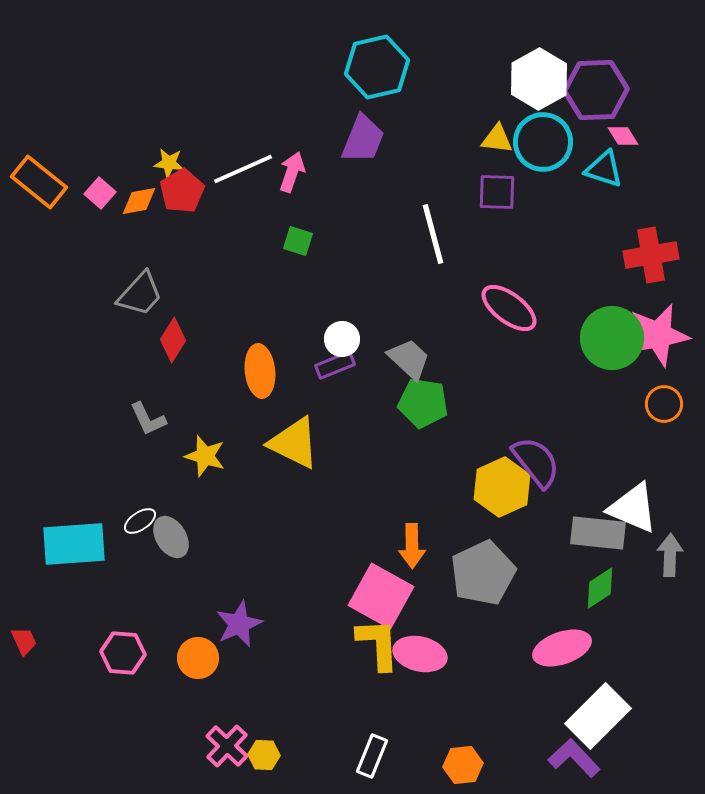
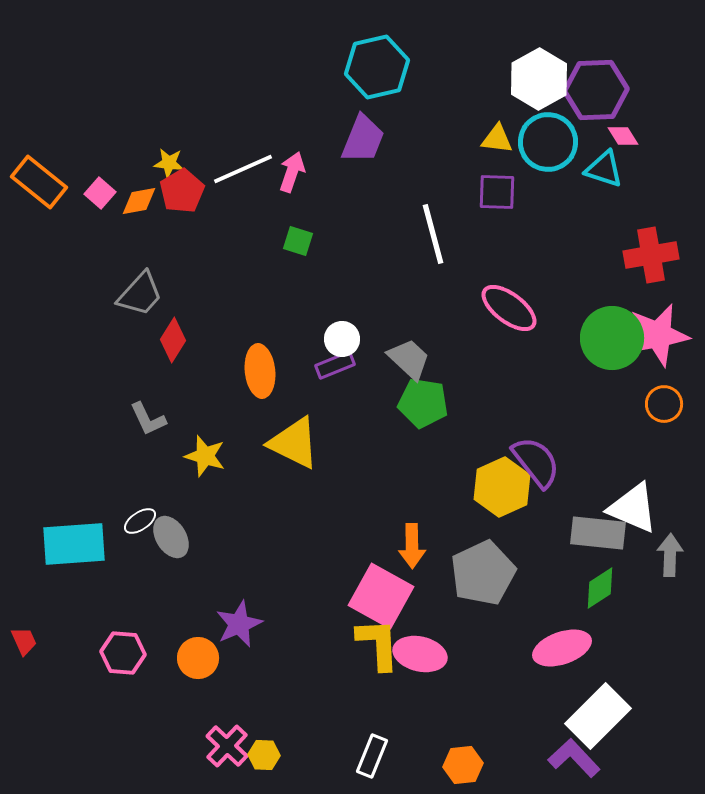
cyan circle at (543, 142): moved 5 px right
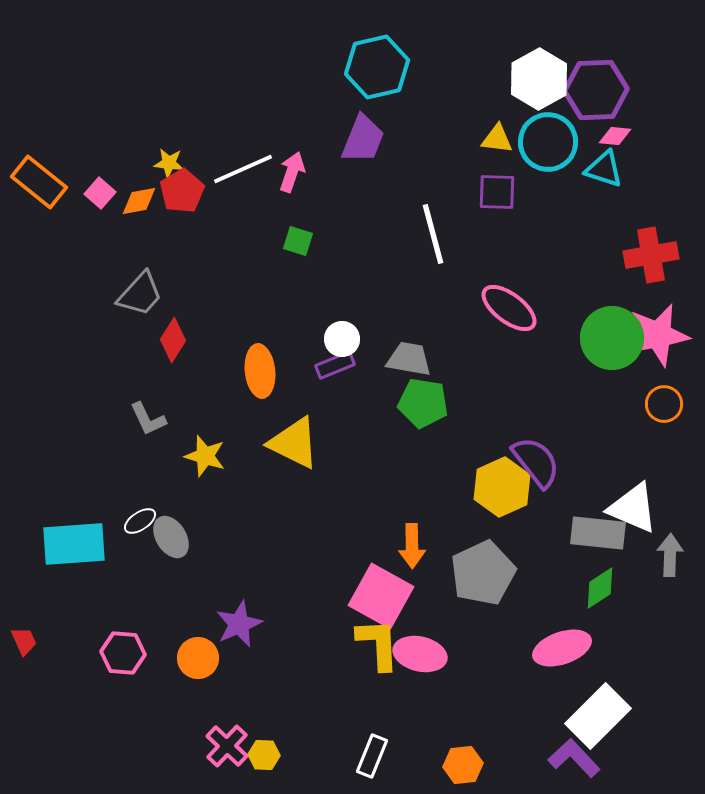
pink diamond at (623, 136): moved 8 px left; rotated 52 degrees counterclockwise
gray trapezoid at (409, 359): rotated 33 degrees counterclockwise
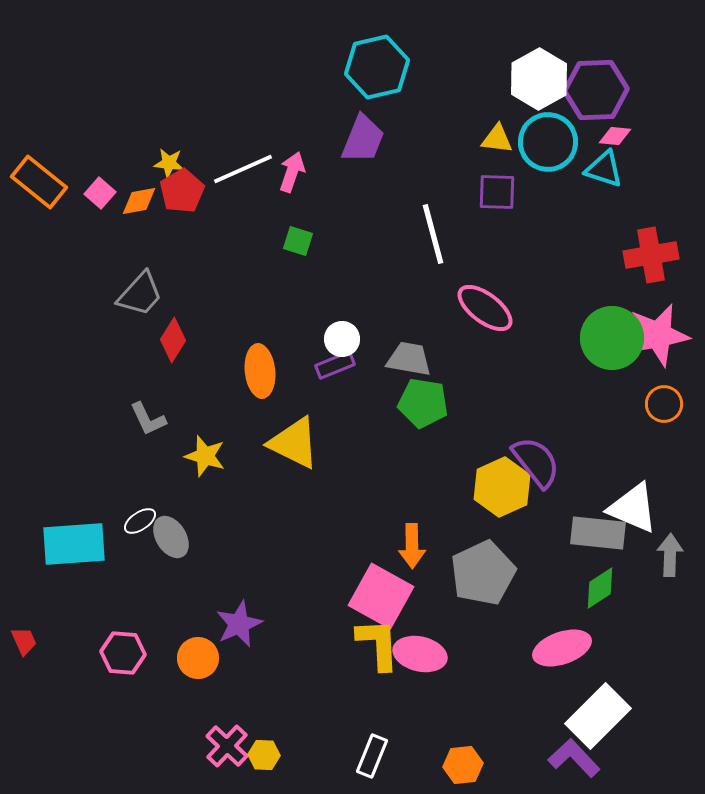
pink ellipse at (509, 308): moved 24 px left
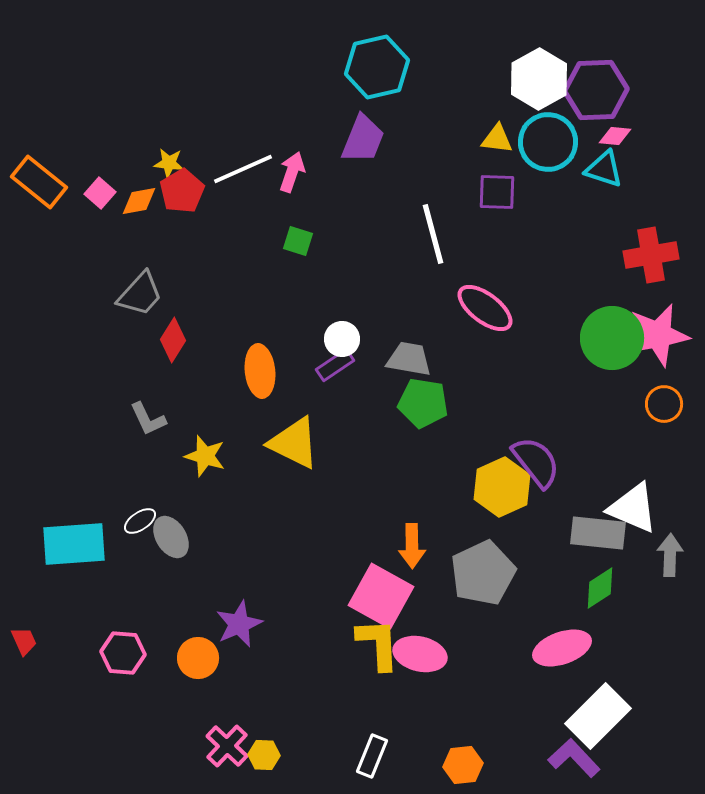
purple rectangle at (335, 365): rotated 12 degrees counterclockwise
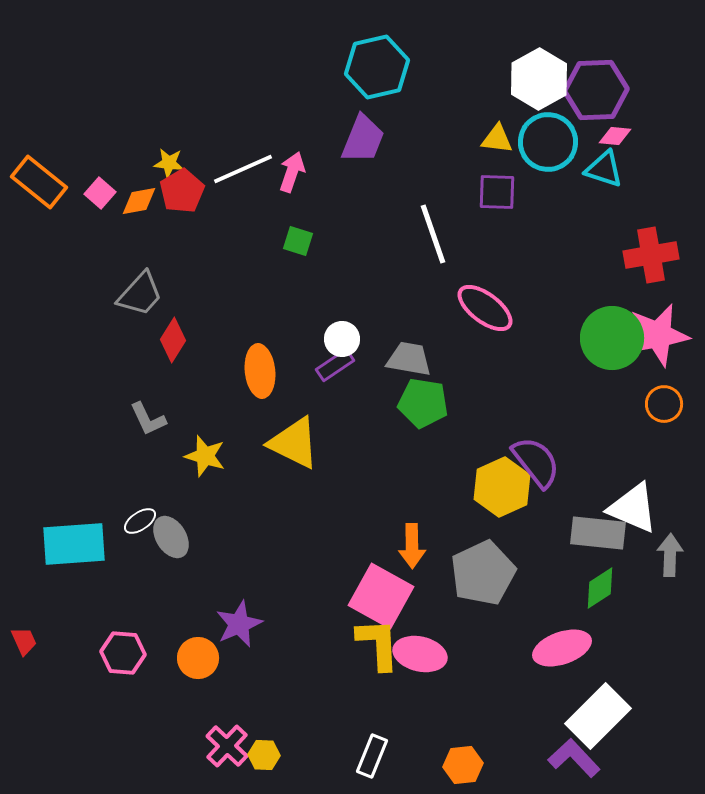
white line at (433, 234): rotated 4 degrees counterclockwise
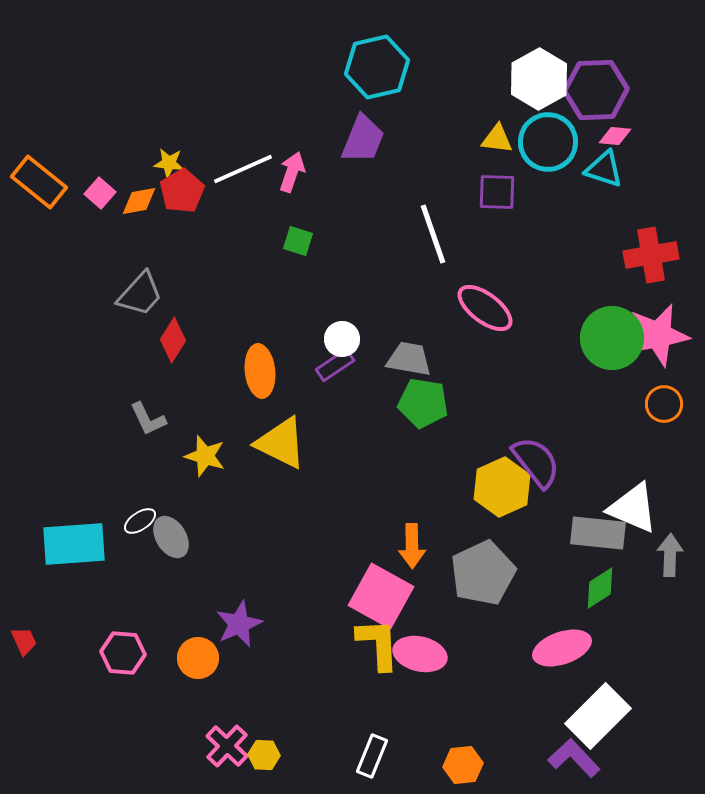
yellow triangle at (294, 443): moved 13 px left
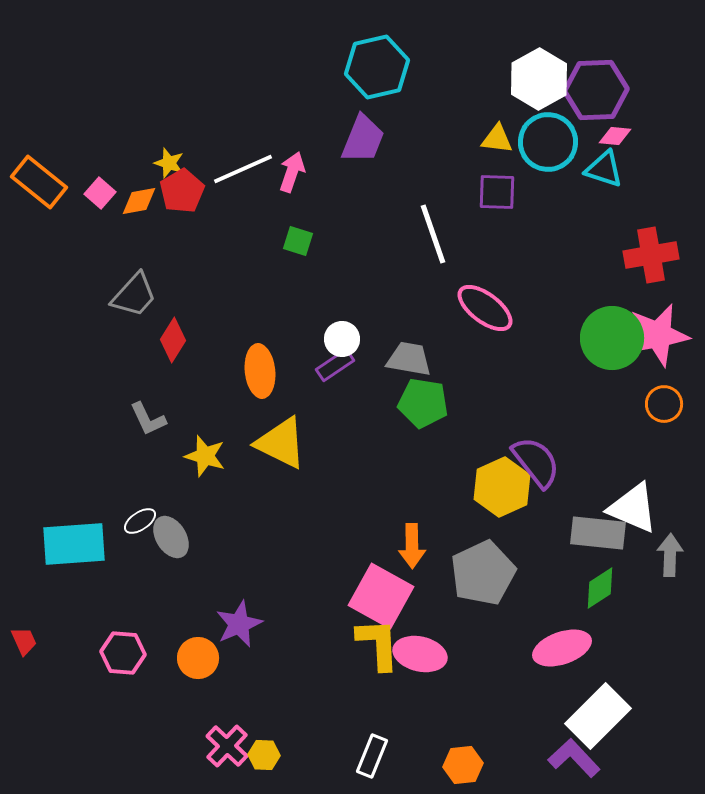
yellow star at (169, 163): rotated 12 degrees clockwise
gray trapezoid at (140, 294): moved 6 px left, 1 px down
